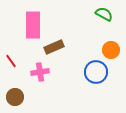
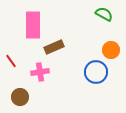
brown circle: moved 5 px right
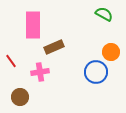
orange circle: moved 2 px down
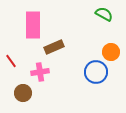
brown circle: moved 3 px right, 4 px up
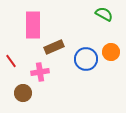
blue circle: moved 10 px left, 13 px up
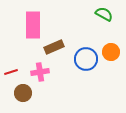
red line: moved 11 px down; rotated 72 degrees counterclockwise
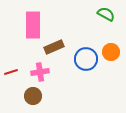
green semicircle: moved 2 px right
brown circle: moved 10 px right, 3 px down
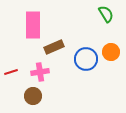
green semicircle: rotated 30 degrees clockwise
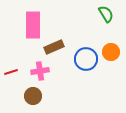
pink cross: moved 1 px up
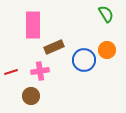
orange circle: moved 4 px left, 2 px up
blue circle: moved 2 px left, 1 px down
brown circle: moved 2 px left
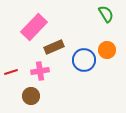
pink rectangle: moved 1 px right, 2 px down; rotated 44 degrees clockwise
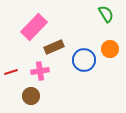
orange circle: moved 3 px right, 1 px up
